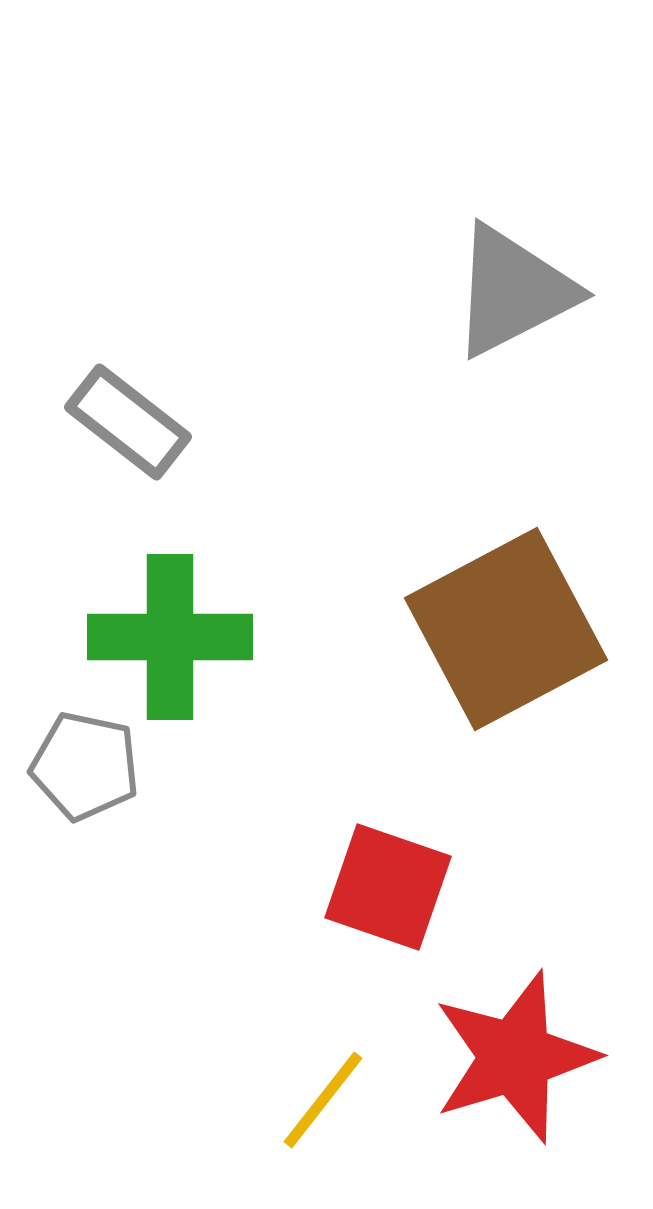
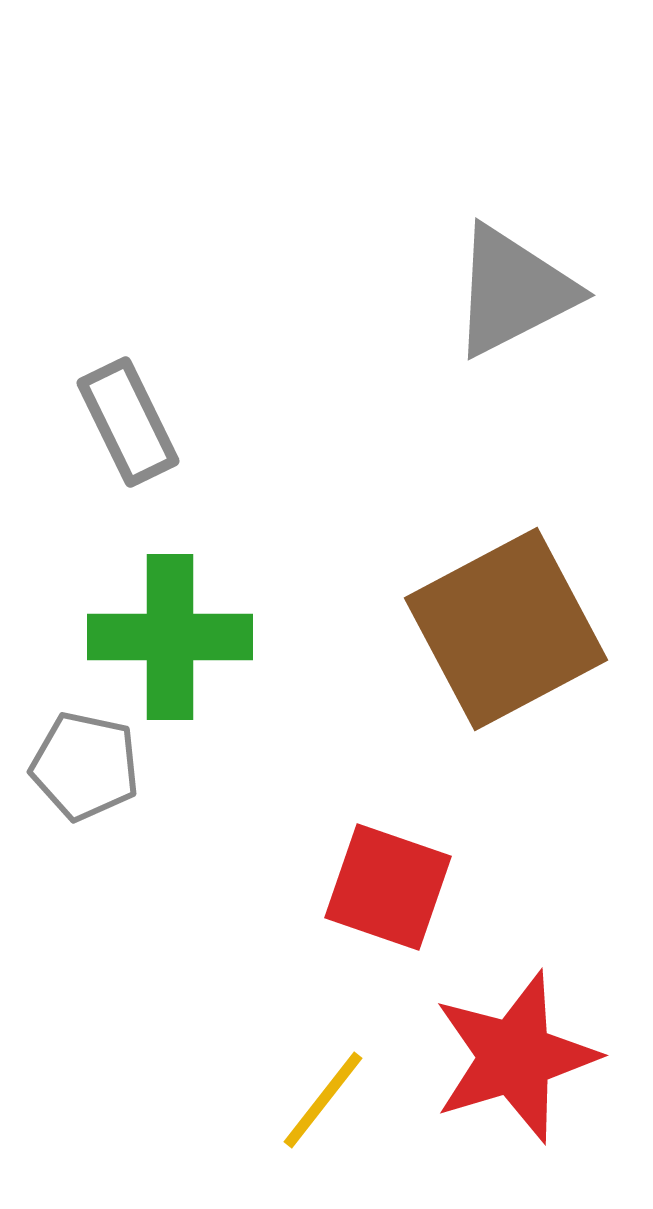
gray rectangle: rotated 26 degrees clockwise
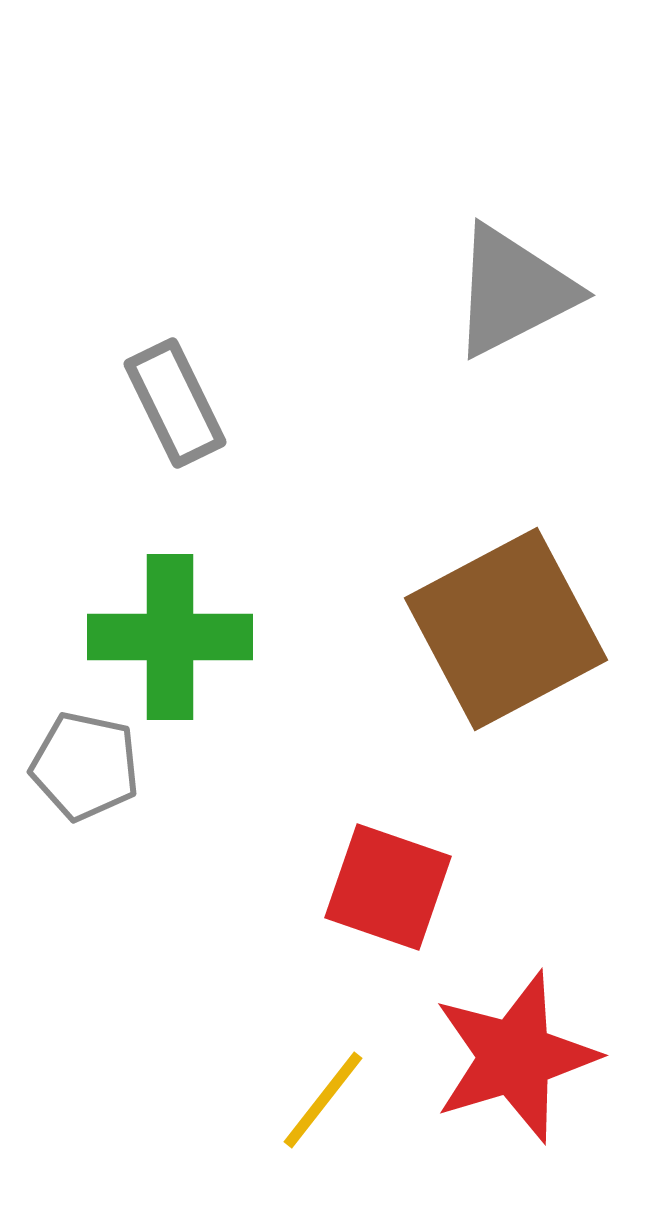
gray rectangle: moved 47 px right, 19 px up
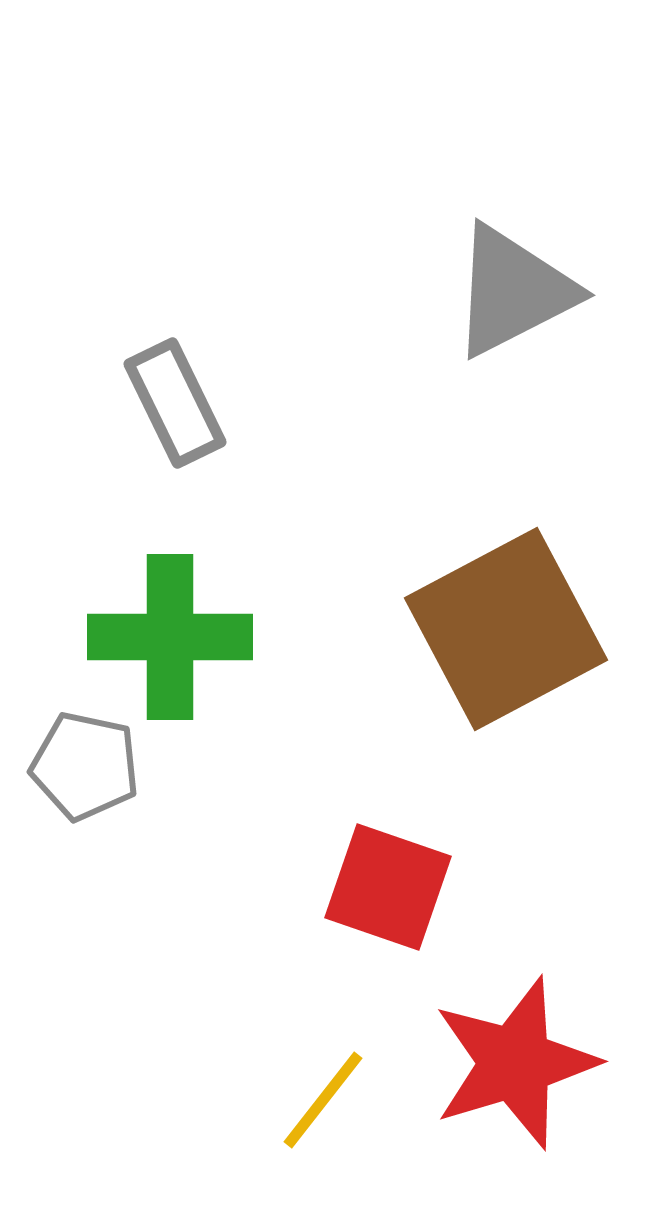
red star: moved 6 px down
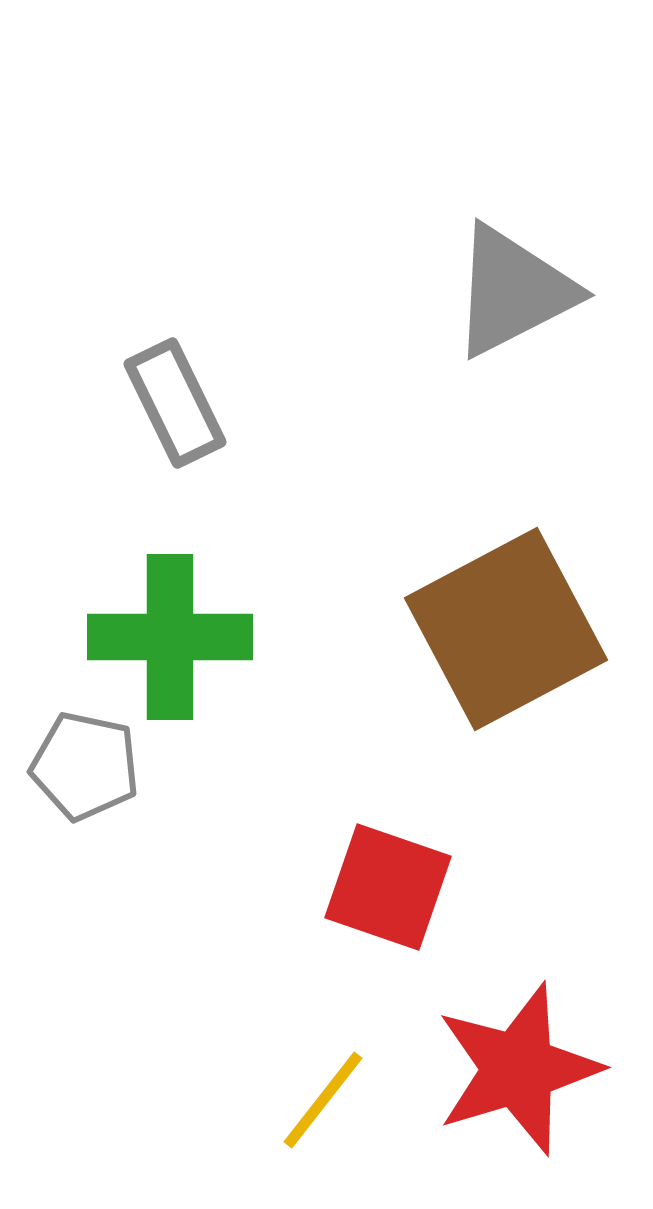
red star: moved 3 px right, 6 px down
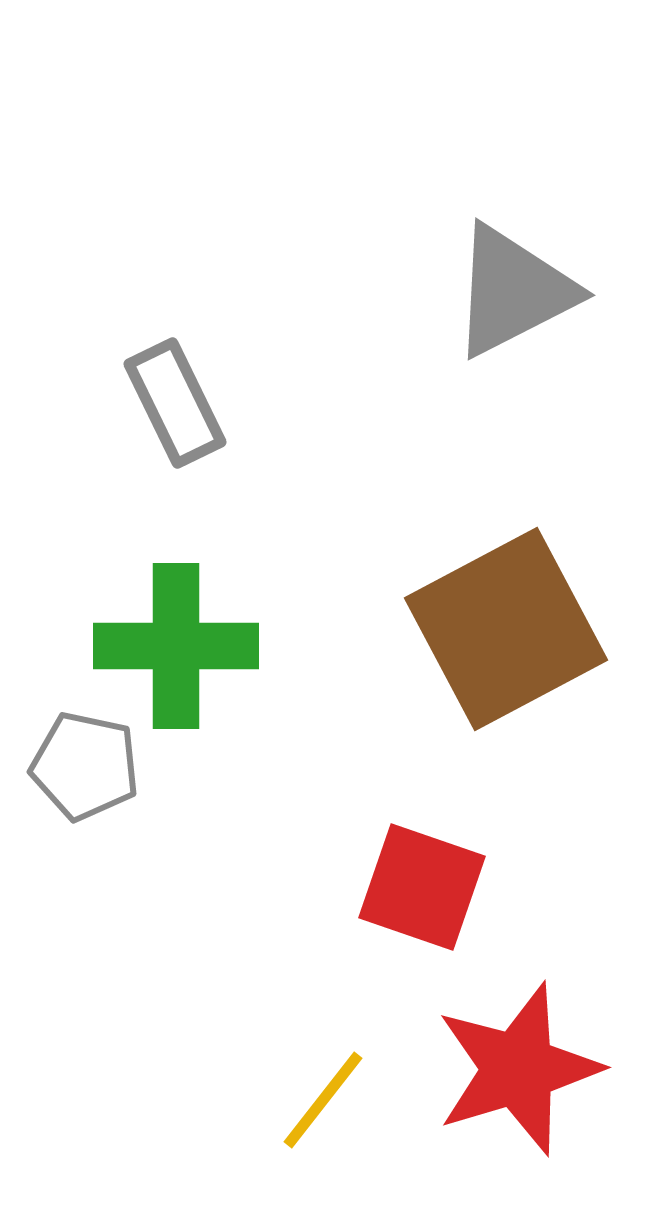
green cross: moved 6 px right, 9 px down
red square: moved 34 px right
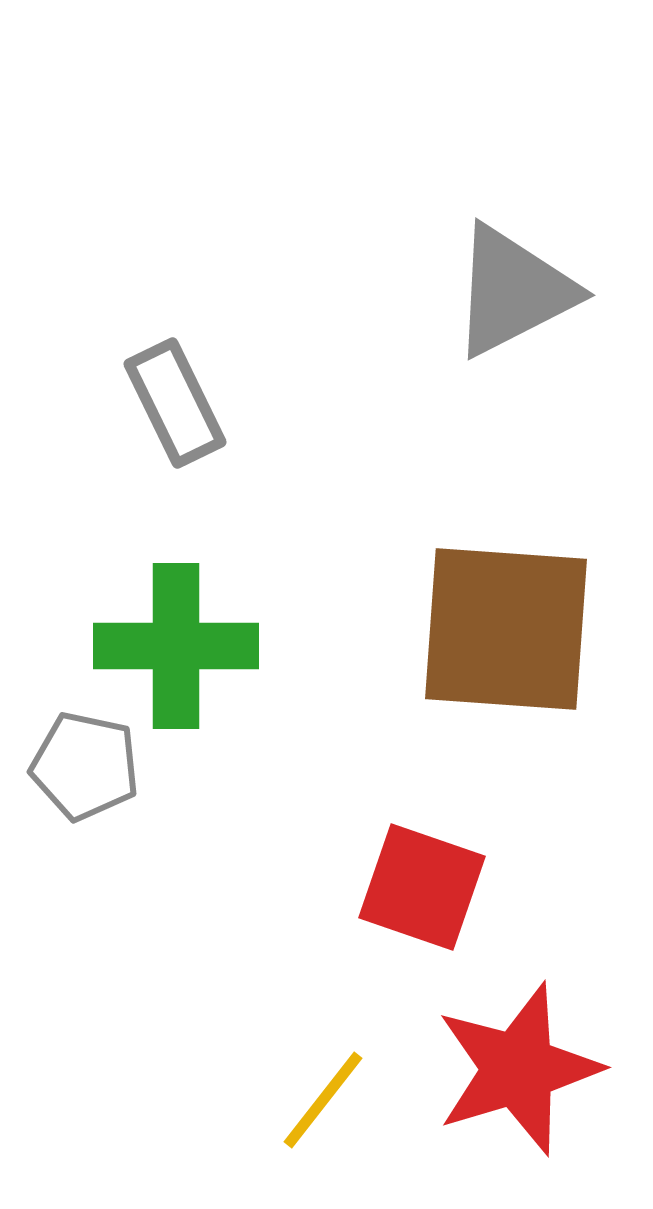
brown square: rotated 32 degrees clockwise
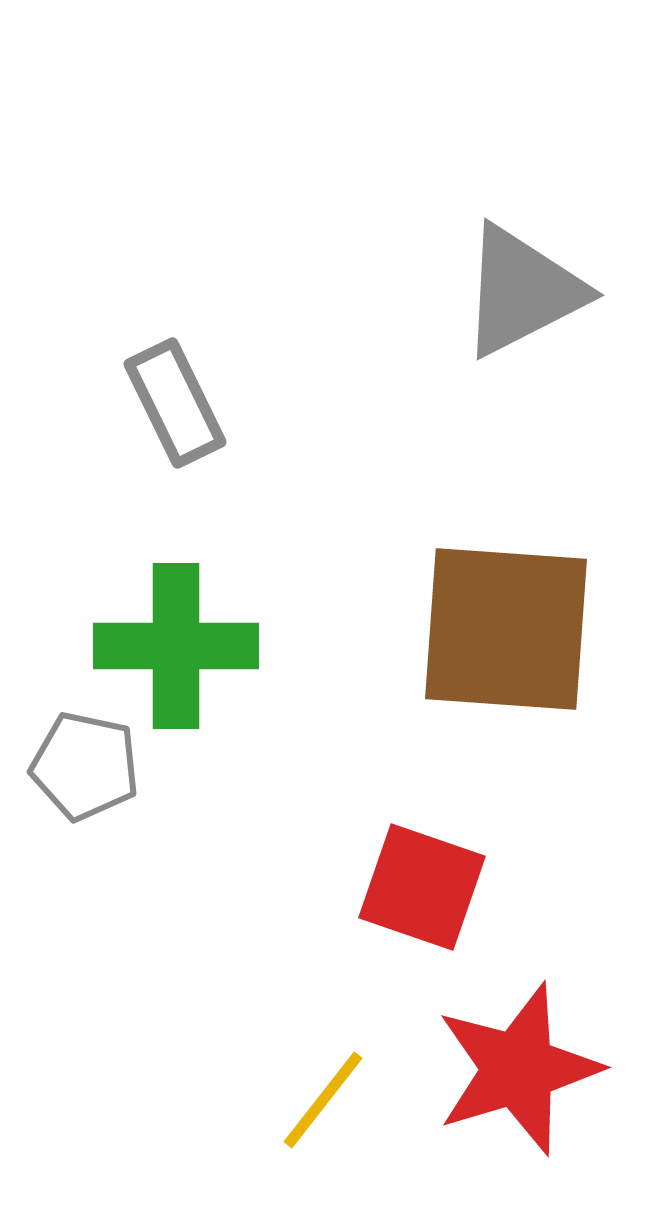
gray triangle: moved 9 px right
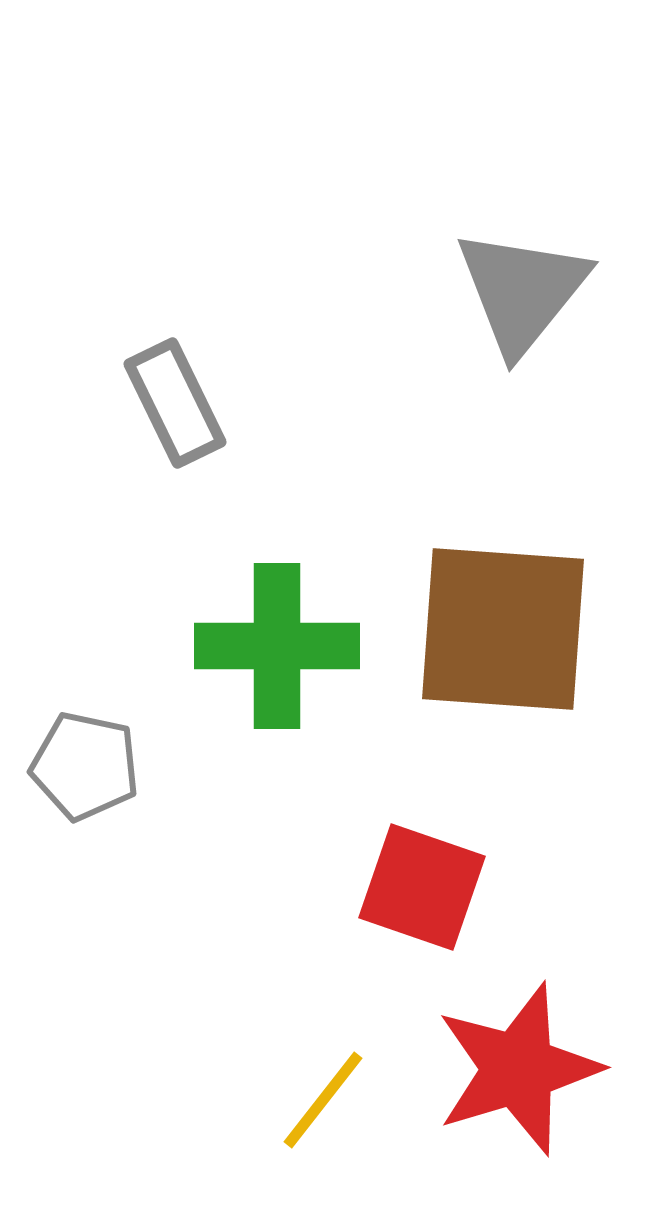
gray triangle: rotated 24 degrees counterclockwise
brown square: moved 3 px left
green cross: moved 101 px right
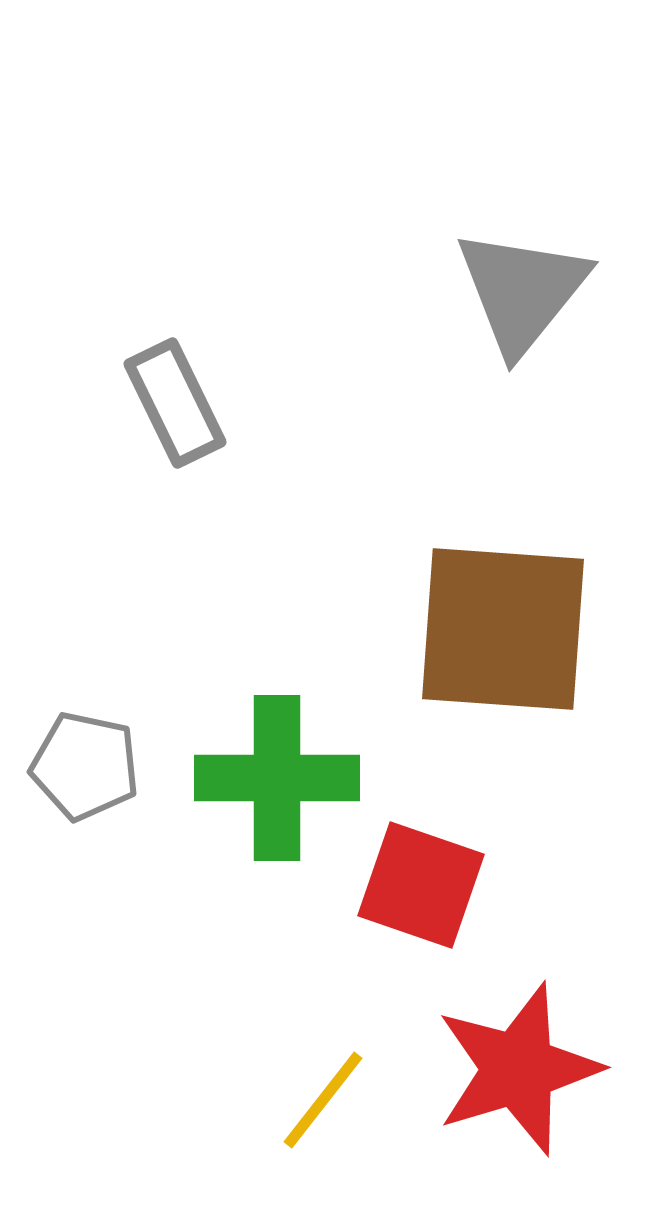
green cross: moved 132 px down
red square: moved 1 px left, 2 px up
